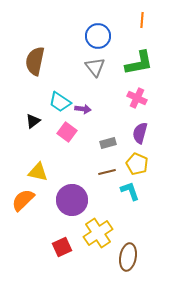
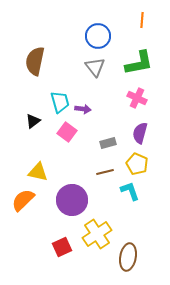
cyan trapezoid: rotated 140 degrees counterclockwise
brown line: moved 2 px left
yellow cross: moved 1 px left, 1 px down
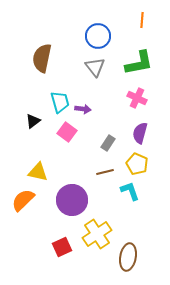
brown semicircle: moved 7 px right, 3 px up
gray rectangle: rotated 42 degrees counterclockwise
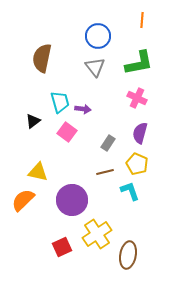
brown ellipse: moved 2 px up
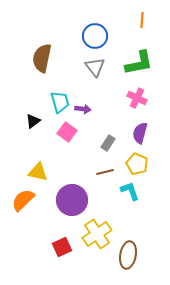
blue circle: moved 3 px left
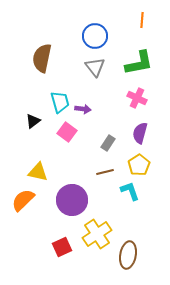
yellow pentagon: moved 2 px right, 1 px down; rotated 15 degrees clockwise
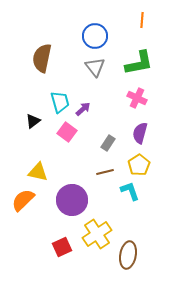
purple arrow: rotated 49 degrees counterclockwise
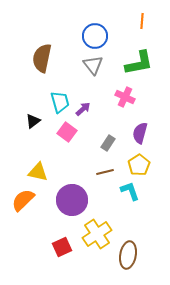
orange line: moved 1 px down
gray triangle: moved 2 px left, 2 px up
pink cross: moved 12 px left, 1 px up
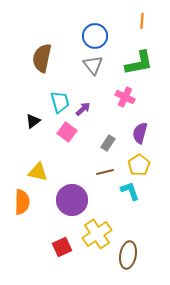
orange semicircle: moved 1 px left, 2 px down; rotated 135 degrees clockwise
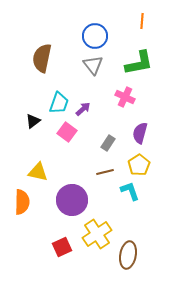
cyan trapezoid: moved 1 px left, 1 px down; rotated 35 degrees clockwise
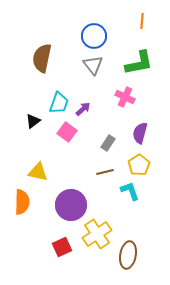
blue circle: moved 1 px left
purple circle: moved 1 px left, 5 px down
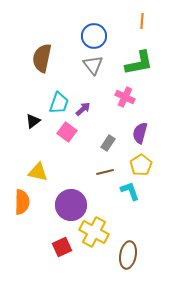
yellow pentagon: moved 2 px right
yellow cross: moved 3 px left, 2 px up; rotated 28 degrees counterclockwise
